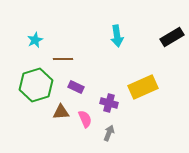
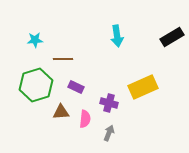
cyan star: rotated 21 degrees clockwise
pink semicircle: rotated 30 degrees clockwise
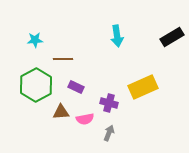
green hexagon: rotated 12 degrees counterclockwise
pink semicircle: rotated 72 degrees clockwise
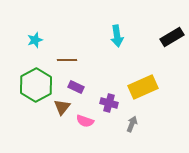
cyan star: rotated 14 degrees counterclockwise
brown line: moved 4 px right, 1 px down
brown triangle: moved 1 px right, 5 px up; rotated 48 degrees counterclockwise
pink semicircle: moved 2 px down; rotated 30 degrees clockwise
gray arrow: moved 23 px right, 9 px up
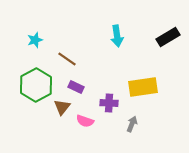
black rectangle: moved 4 px left
brown line: moved 1 px up; rotated 36 degrees clockwise
yellow rectangle: rotated 16 degrees clockwise
purple cross: rotated 12 degrees counterclockwise
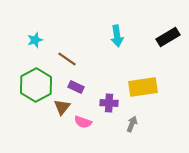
pink semicircle: moved 2 px left, 1 px down
